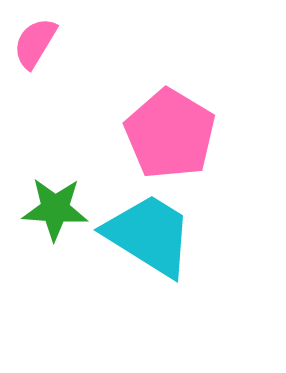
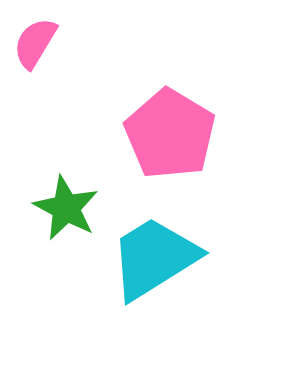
green star: moved 11 px right, 1 px up; rotated 24 degrees clockwise
cyan trapezoid: moved 5 px right, 23 px down; rotated 64 degrees counterclockwise
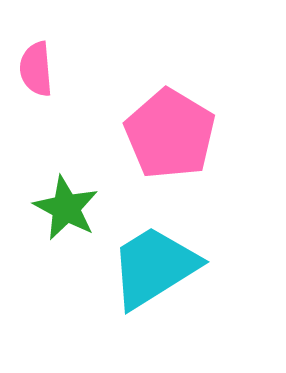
pink semicircle: moved 1 px right, 26 px down; rotated 36 degrees counterclockwise
cyan trapezoid: moved 9 px down
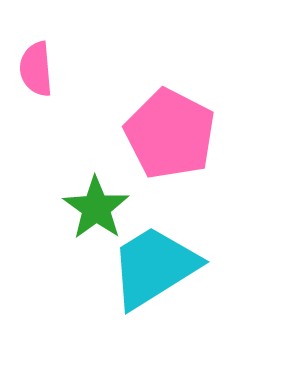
pink pentagon: rotated 4 degrees counterclockwise
green star: moved 30 px right; rotated 8 degrees clockwise
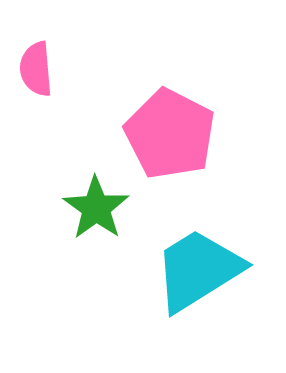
cyan trapezoid: moved 44 px right, 3 px down
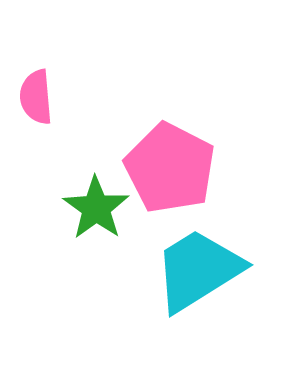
pink semicircle: moved 28 px down
pink pentagon: moved 34 px down
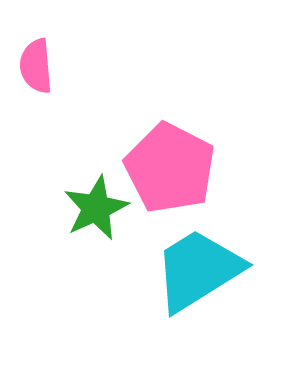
pink semicircle: moved 31 px up
green star: rotated 12 degrees clockwise
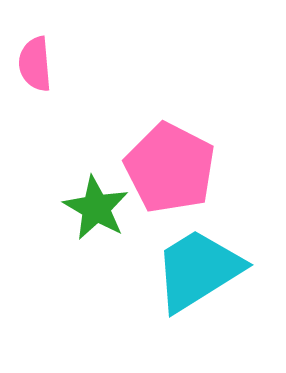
pink semicircle: moved 1 px left, 2 px up
green star: rotated 18 degrees counterclockwise
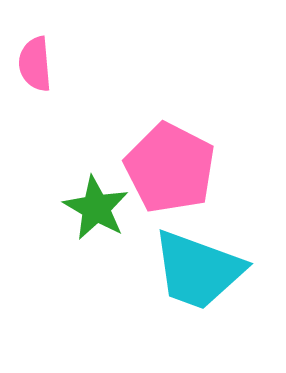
cyan trapezoid: rotated 128 degrees counterclockwise
